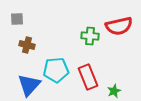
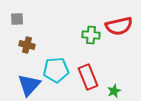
green cross: moved 1 px right, 1 px up
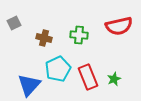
gray square: moved 3 px left, 4 px down; rotated 24 degrees counterclockwise
green cross: moved 12 px left
brown cross: moved 17 px right, 7 px up
cyan pentagon: moved 2 px right, 1 px up; rotated 20 degrees counterclockwise
green star: moved 12 px up
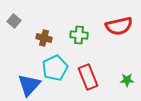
gray square: moved 2 px up; rotated 24 degrees counterclockwise
cyan pentagon: moved 3 px left, 1 px up
green star: moved 13 px right, 1 px down; rotated 24 degrees clockwise
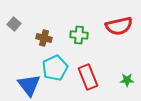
gray square: moved 3 px down
blue triangle: rotated 20 degrees counterclockwise
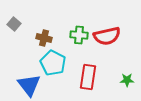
red semicircle: moved 12 px left, 10 px down
cyan pentagon: moved 2 px left, 5 px up; rotated 20 degrees counterclockwise
red rectangle: rotated 30 degrees clockwise
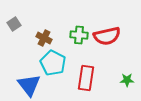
gray square: rotated 16 degrees clockwise
brown cross: rotated 14 degrees clockwise
red rectangle: moved 2 px left, 1 px down
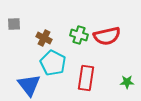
gray square: rotated 32 degrees clockwise
green cross: rotated 12 degrees clockwise
green star: moved 2 px down
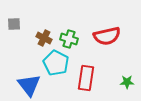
green cross: moved 10 px left, 4 px down
cyan pentagon: moved 3 px right
